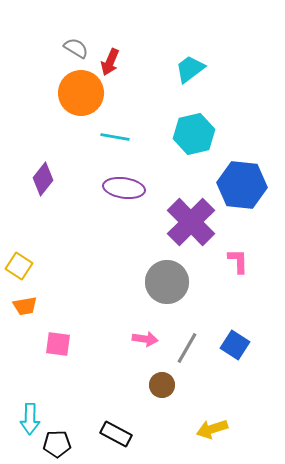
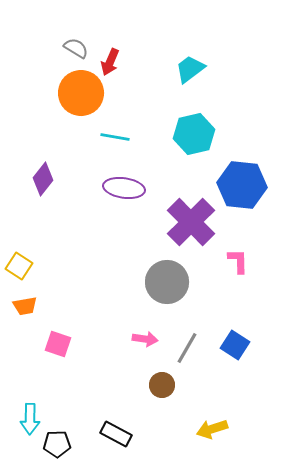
pink square: rotated 12 degrees clockwise
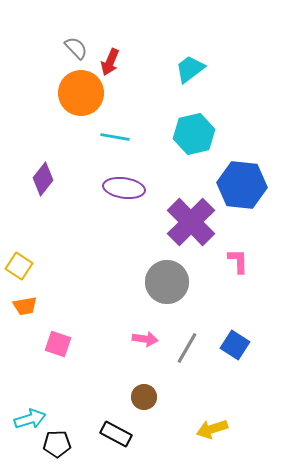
gray semicircle: rotated 15 degrees clockwise
brown circle: moved 18 px left, 12 px down
cyan arrow: rotated 108 degrees counterclockwise
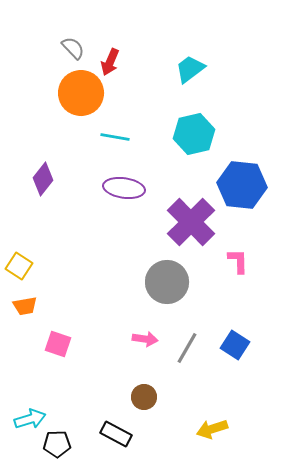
gray semicircle: moved 3 px left
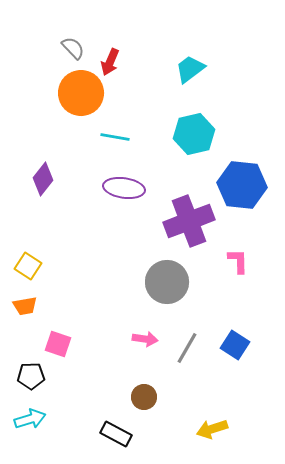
purple cross: moved 2 px left, 1 px up; rotated 24 degrees clockwise
yellow square: moved 9 px right
black pentagon: moved 26 px left, 68 px up
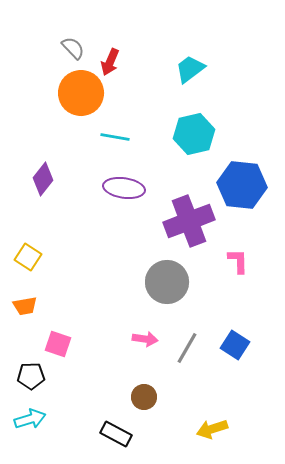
yellow square: moved 9 px up
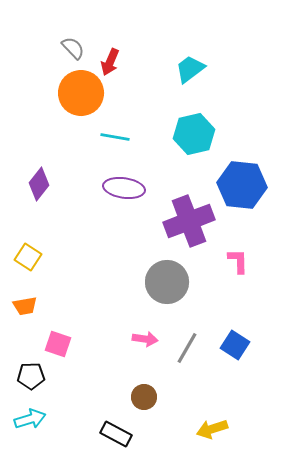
purple diamond: moved 4 px left, 5 px down
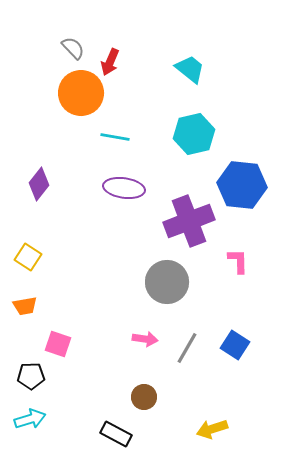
cyan trapezoid: rotated 76 degrees clockwise
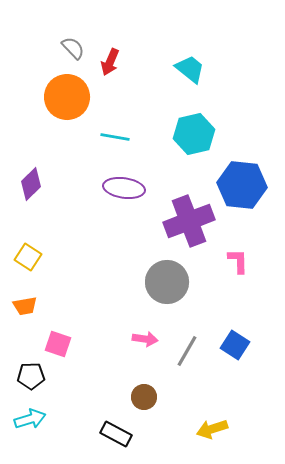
orange circle: moved 14 px left, 4 px down
purple diamond: moved 8 px left; rotated 8 degrees clockwise
gray line: moved 3 px down
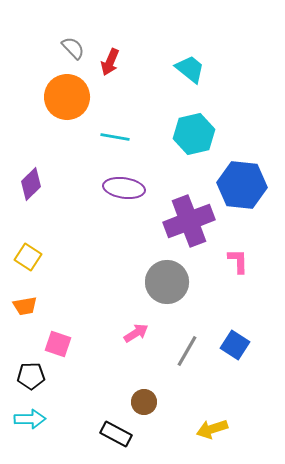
pink arrow: moved 9 px left, 6 px up; rotated 40 degrees counterclockwise
brown circle: moved 5 px down
cyan arrow: rotated 16 degrees clockwise
